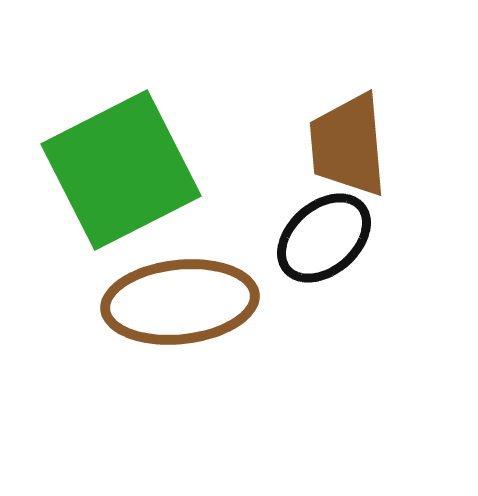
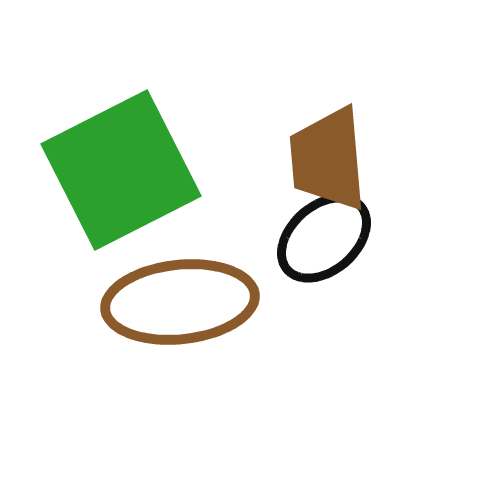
brown trapezoid: moved 20 px left, 14 px down
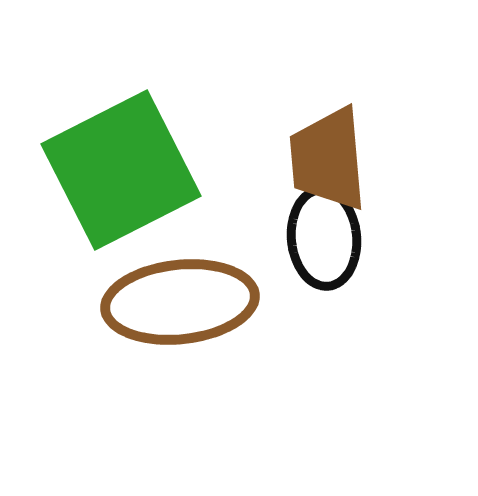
black ellipse: rotated 54 degrees counterclockwise
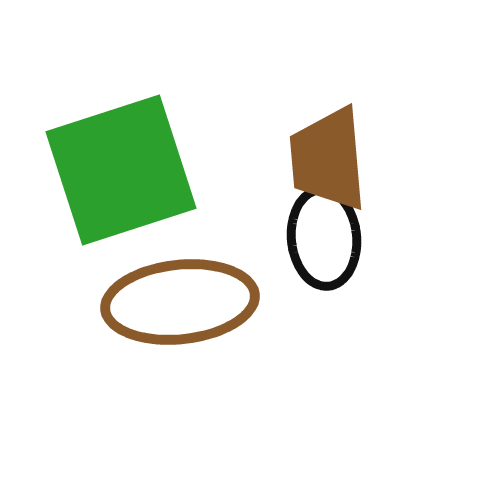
green square: rotated 9 degrees clockwise
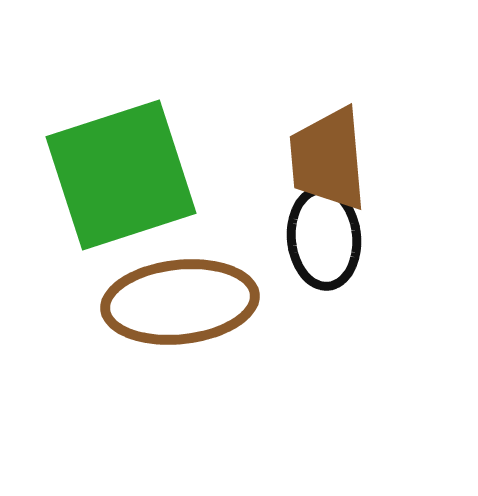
green square: moved 5 px down
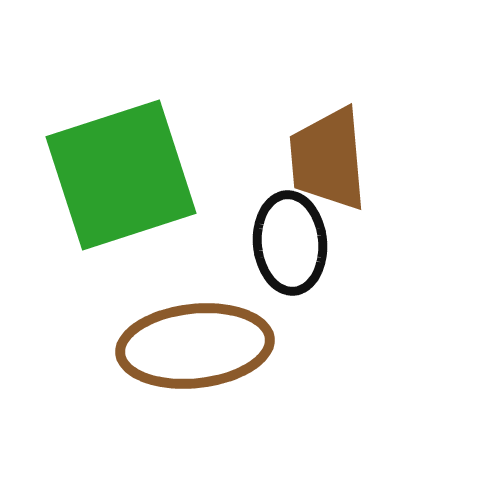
black ellipse: moved 34 px left, 5 px down
brown ellipse: moved 15 px right, 44 px down
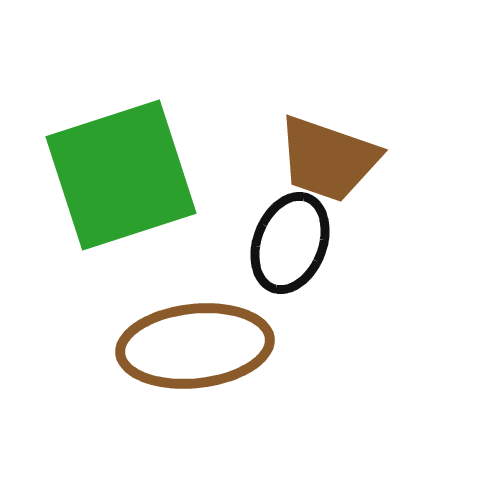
brown trapezoid: rotated 66 degrees counterclockwise
black ellipse: rotated 26 degrees clockwise
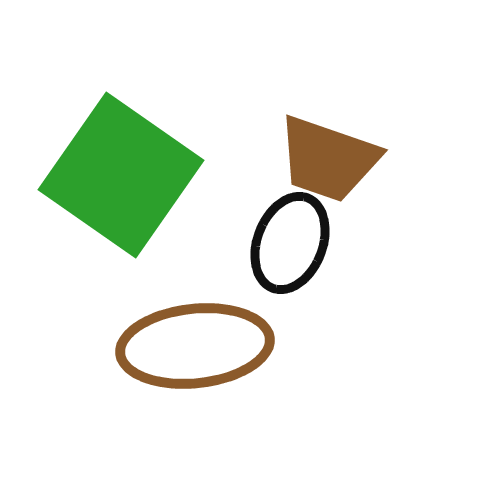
green square: rotated 37 degrees counterclockwise
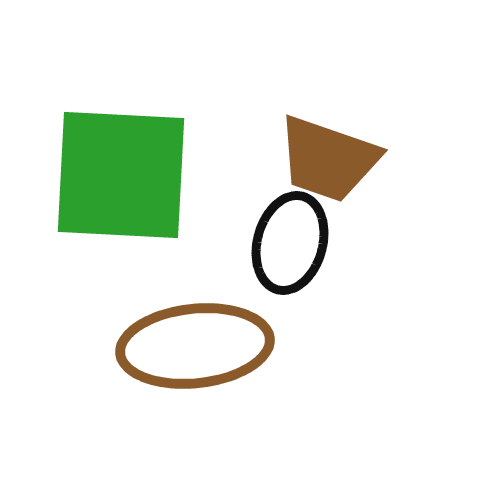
green square: rotated 32 degrees counterclockwise
black ellipse: rotated 6 degrees counterclockwise
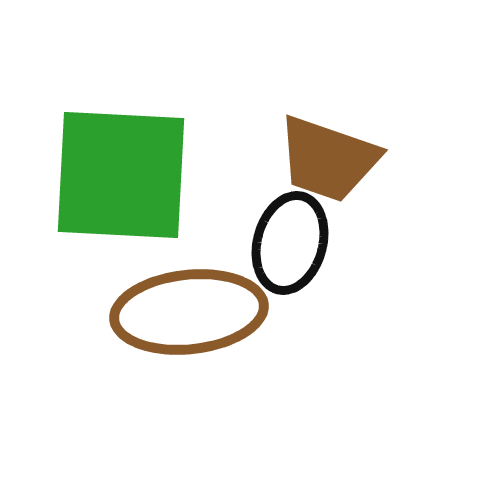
brown ellipse: moved 6 px left, 34 px up
